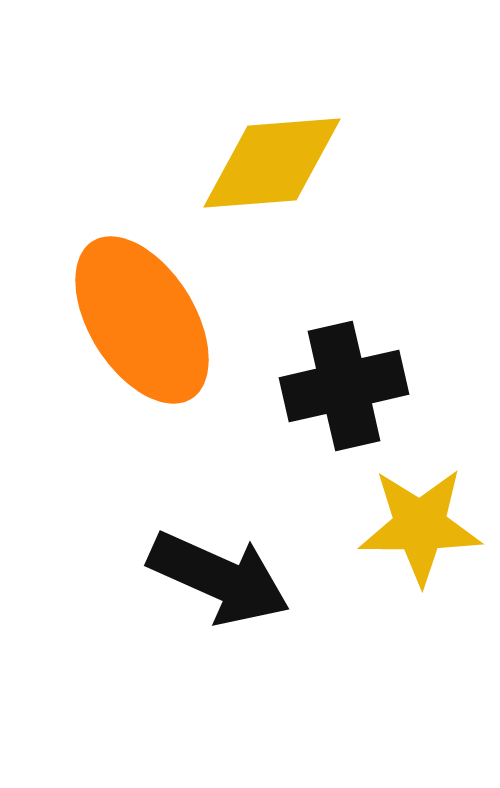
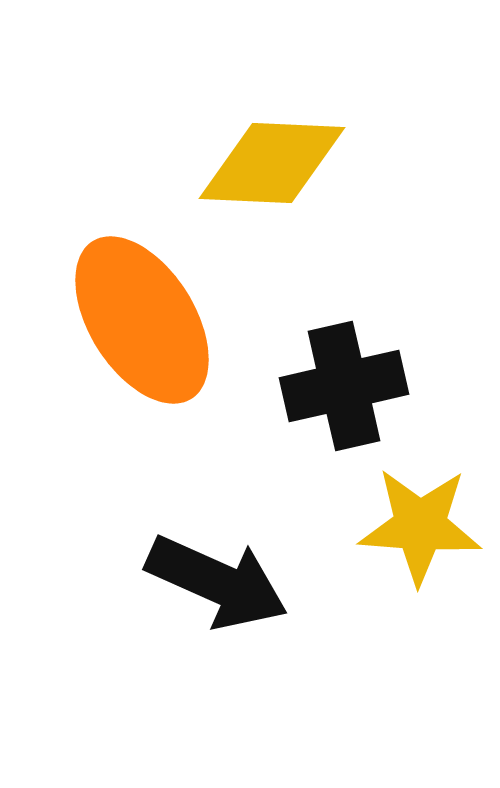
yellow diamond: rotated 7 degrees clockwise
yellow star: rotated 4 degrees clockwise
black arrow: moved 2 px left, 4 px down
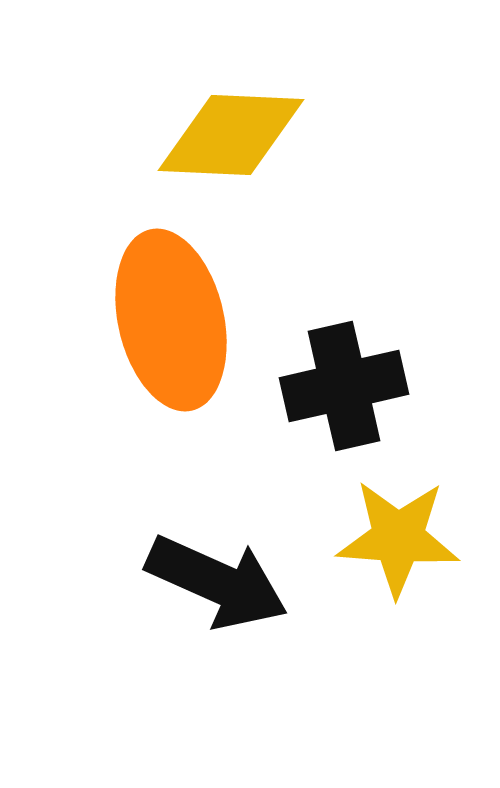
yellow diamond: moved 41 px left, 28 px up
orange ellipse: moved 29 px right; rotated 19 degrees clockwise
yellow star: moved 22 px left, 12 px down
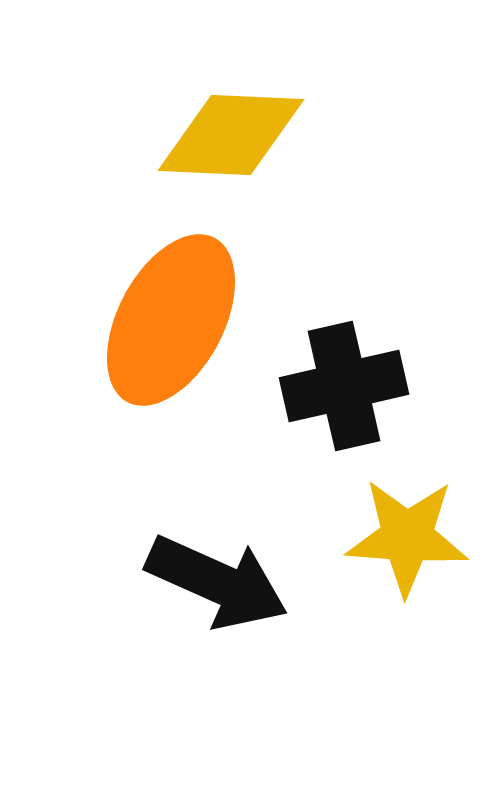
orange ellipse: rotated 41 degrees clockwise
yellow star: moved 9 px right, 1 px up
